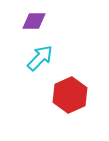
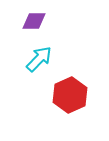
cyan arrow: moved 1 px left, 1 px down
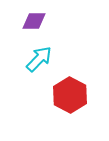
red hexagon: rotated 8 degrees counterclockwise
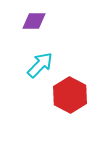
cyan arrow: moved 1 px right, 6 px down
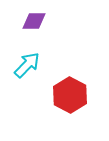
cyan arrow: moved 13 px left
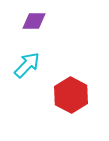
red hexagon: moved 1 px right
